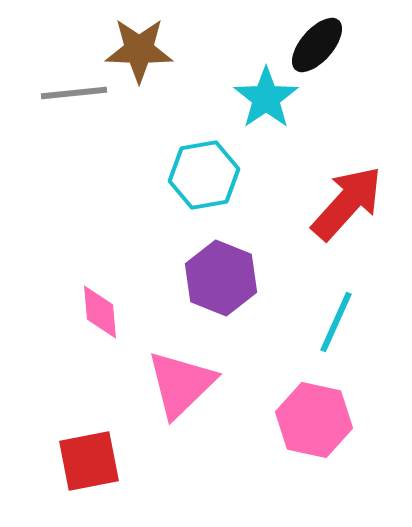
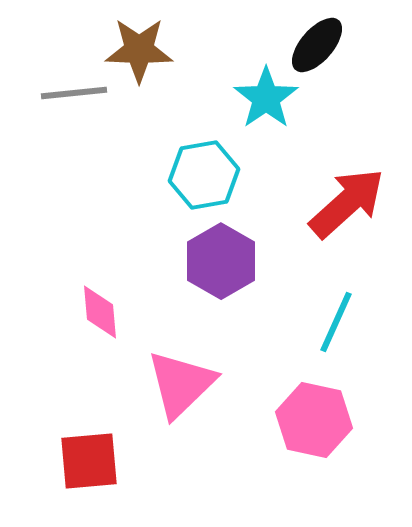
red arrow: rotated 6 degrees clockwise
purple hexagon: moved 17 px up; rotated 8 degrees clockwise
red square: rotated 6 degrees clockwise
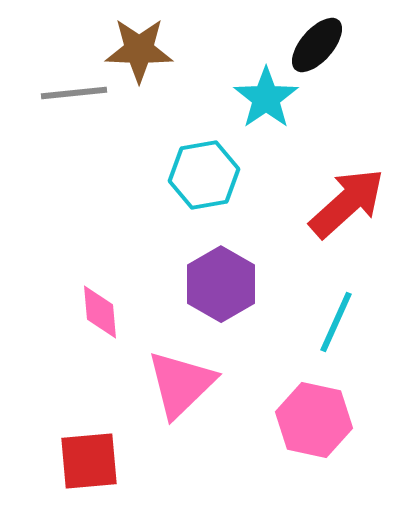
purple hexagon: moved 23 px down
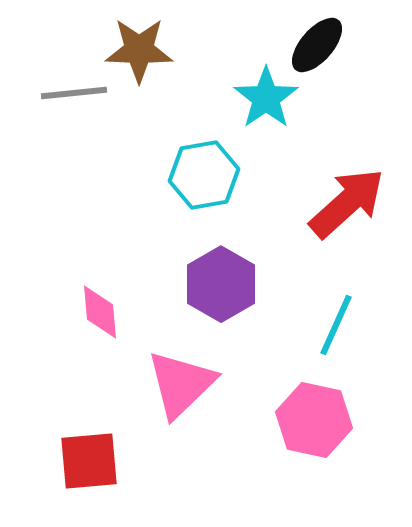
cyan line: moved 3 px down
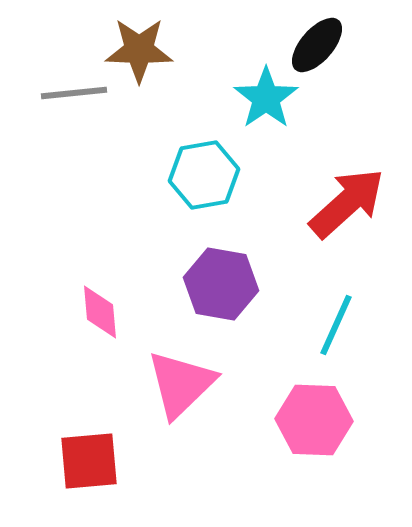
purple hexagon: rotated 20 degrees counterclockwise
pink hexagon: rotated 10 degrees counterclockwise
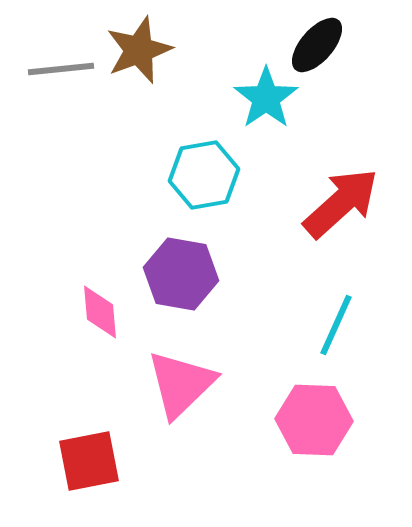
brown star: rotated 22 degrees counterclockwise
gray line: moved 13 px left, 24 px up
red arrow: moved 6 px left
purple hexagon: moved 40 px left, 10 px up
red square: rotated 6 degrees counterclockwise
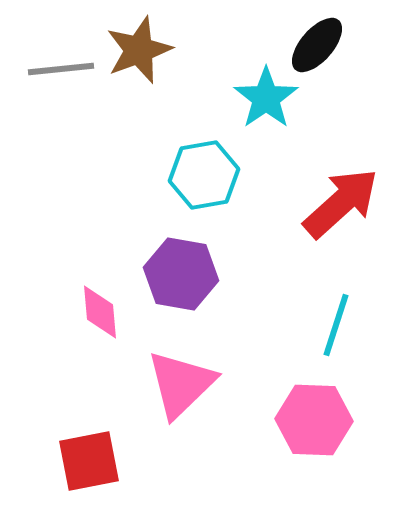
cyan line: rotated 6 degrees counterclockwise
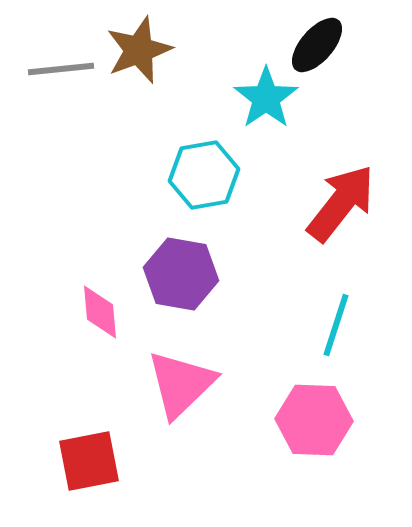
red arrow: rotated 10 degrees counterclockwise
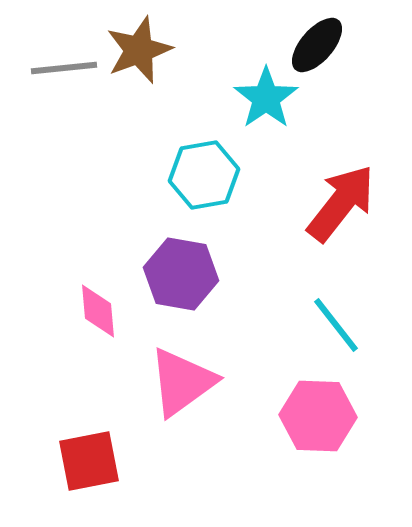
gray line: moved 3 px right, 1 px up
pink diamond: moved 2 px left, 1 px up
cyan line: rotated 56 degrees counterclockwise
pink triangle: moved 1 px right, 2 px up; rotated 8 degrees clockwise
pink hexagon: moved 4 px right, 4 px up
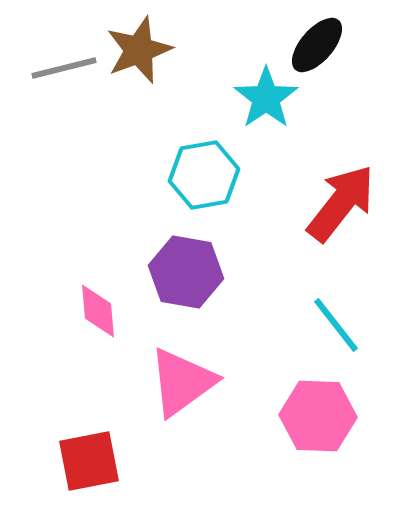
gray line: rotated 8 degrees counterclockwise
purple hexagon: moved 5 px right, 2 px up
